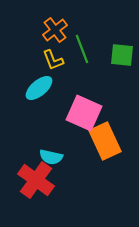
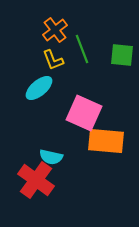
orange rectangle: moved 1 px right; rotated 60 degrees counterclockwise
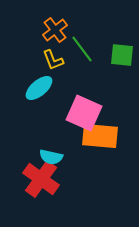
green line: rotated 16 degrees counterclockwise
orange rectangle: moved 6 px left, 5 px up
red cross: moved 5 px right, 1 px up
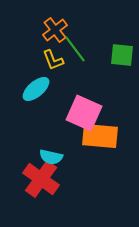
green line: moved 7 px left
cyan ellipse: moved 3 px left, 1 px down
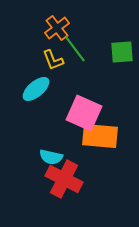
orange cross: moved 2 px right, 2 px up
green square: moved 3 px up; rotated 10 degrees counterclockwise
red cross: moved 23 px right; rotated 9 degrees counterclockwise
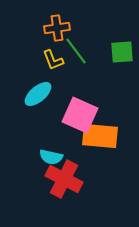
orange cross: rotated 30 degrees clockwise
green line: moved 1 px right, 2 px down
cyan ellipse: moved 2 px right, 5 px down
pink square: moved 4 px left, 2 px down
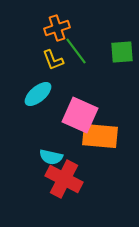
orange cross: rotated 10 degrees counterclockwise
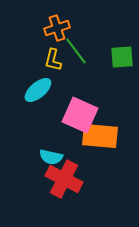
green square: moved 5 px down
yellow L-shape: rotated 35 degrees clockwise
cyan ellipse: moved 4 px up
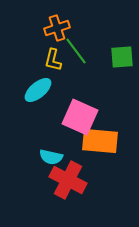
pink square: moved 2 px down
orange rectangle: moved 5 px down
red cross: moved 4 px right, 1 px down
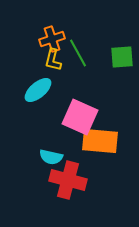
orange cross: moved 5 px left, 11 px down
green line: moved 2 px right, 2 px down; rotated 8 degrees clockwise
red cross: rotated 12 degrees counterclockwise
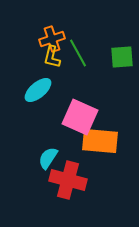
yellow L-shape: moved 1 px left, 3 px up
cyan semicircle: moved 3 px left, 1 px down; rotated 110 degrees clockwise
